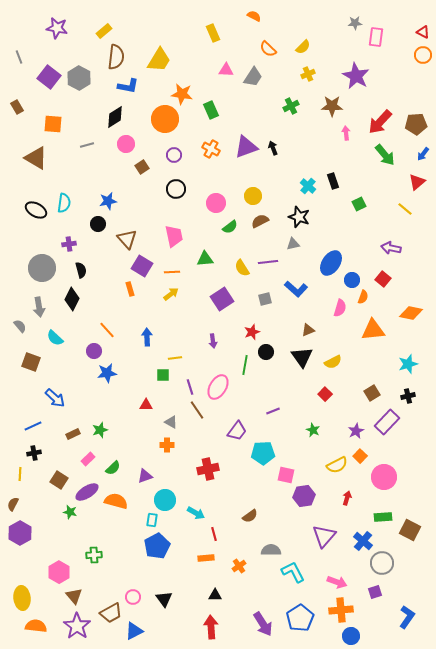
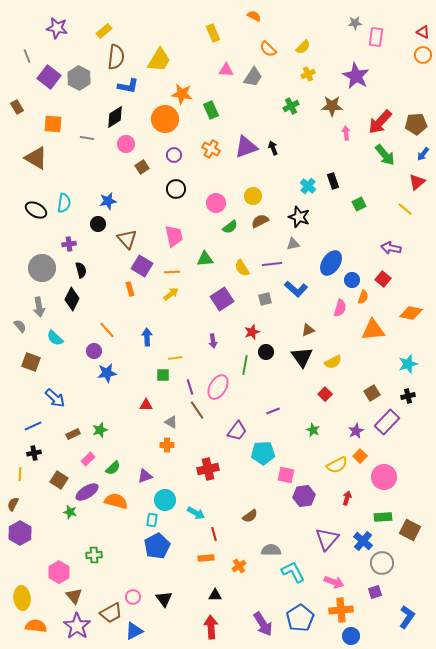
gray line at (19, 57): moved 8 px right, 1 px up
gray line at (87, 145): moved 7 px up; rotated 24 degrees clockwise
purple line at (268, 262): moved 4 px right, 2 px down
purple triangle at (324, 536): moved 3 px right, 3 px down
pink arrow at (337, 582): moved 3 px left
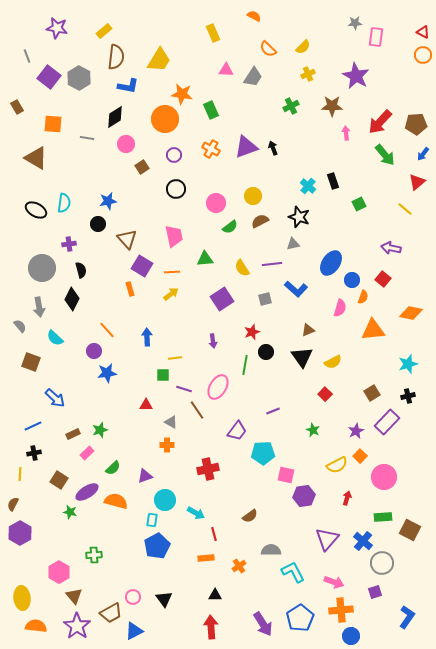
purple line at (190, 387): moved 6 px left, 2 px down; rotated 56 degrees counterclockwise
pink rectangle at (88, 459): moved 1 px left, 6 px up
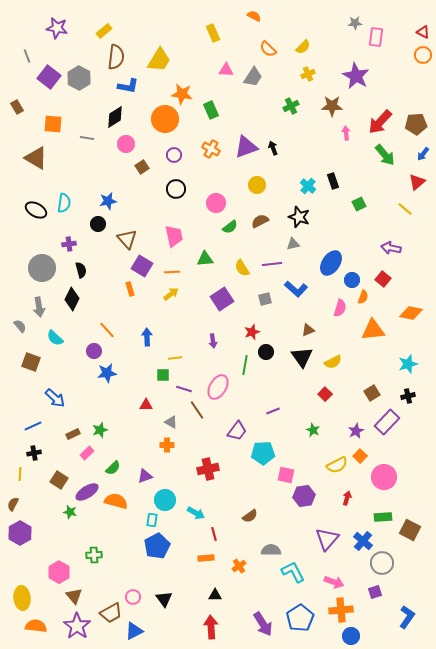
yellow circle at (253, 196): moved 4 px right, 11 px up
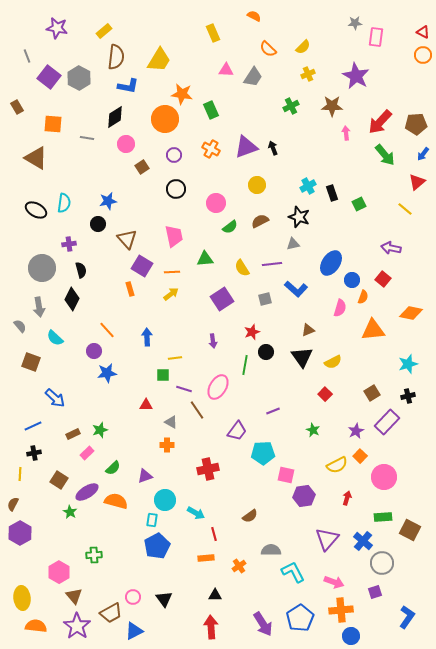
black rectangle at (333, 181): moved 1 px left, 12 px down
cyan cross at (308, 186): rotated 21 degrees clockwise
green star at (70, 512): rotated 16 degrees clockwise
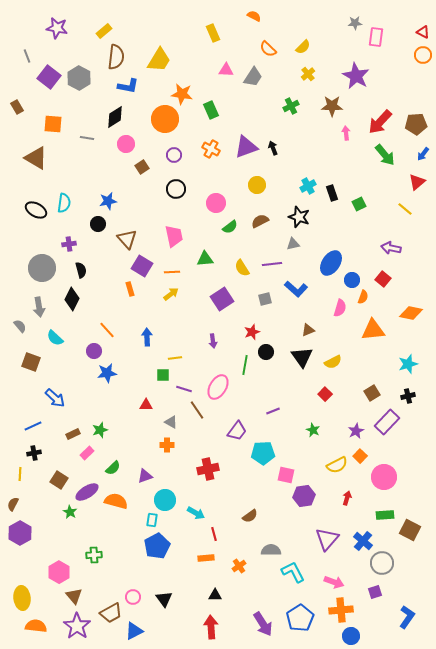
yellow cross at (308, 74): rotated 16 degrees counterclockwise
green rectangle at (383, 517): moved 2 px right, 2 px up
